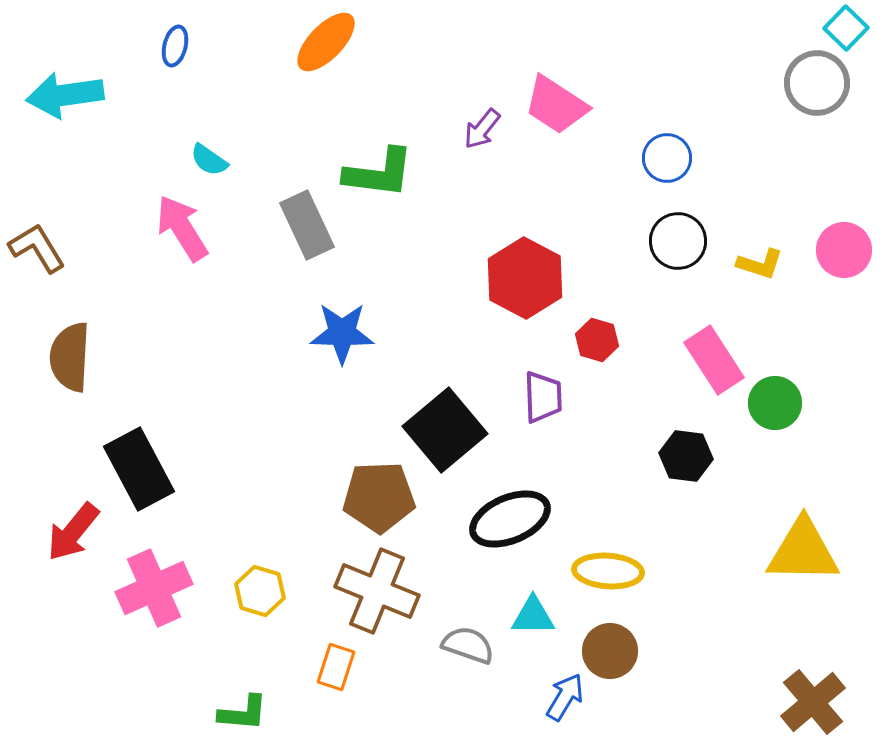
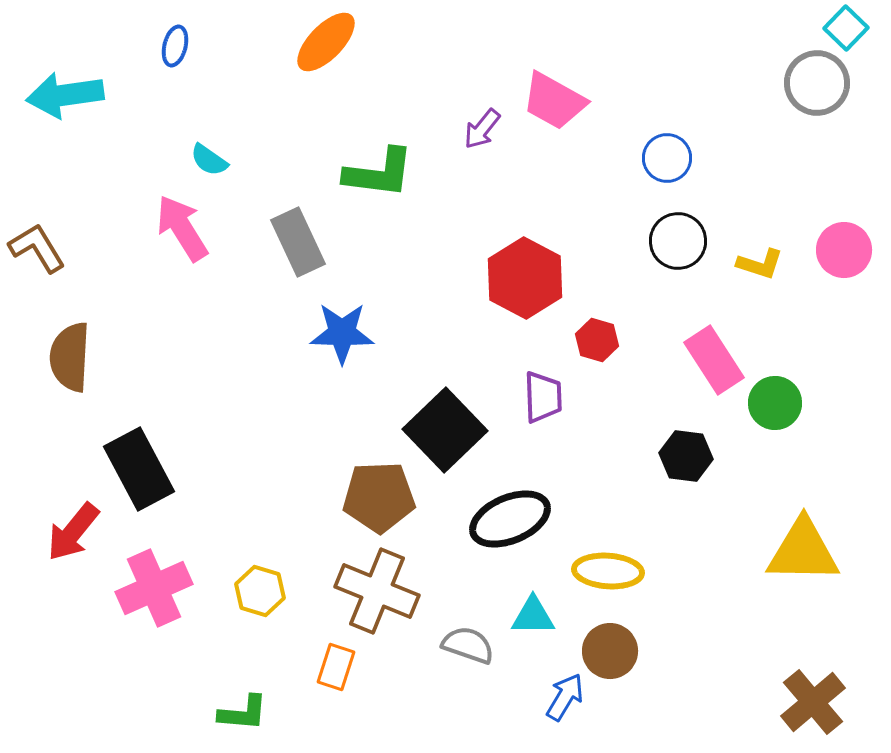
pink trapezoid at (556, 105): moved 2 px left, 4 px up; rotated 4 degrees counterclockwise
gray rectangle at (307, 225): moved 9 px left, 17 px down
black square at (445, 430): rotated 4 degrees counterclockwise
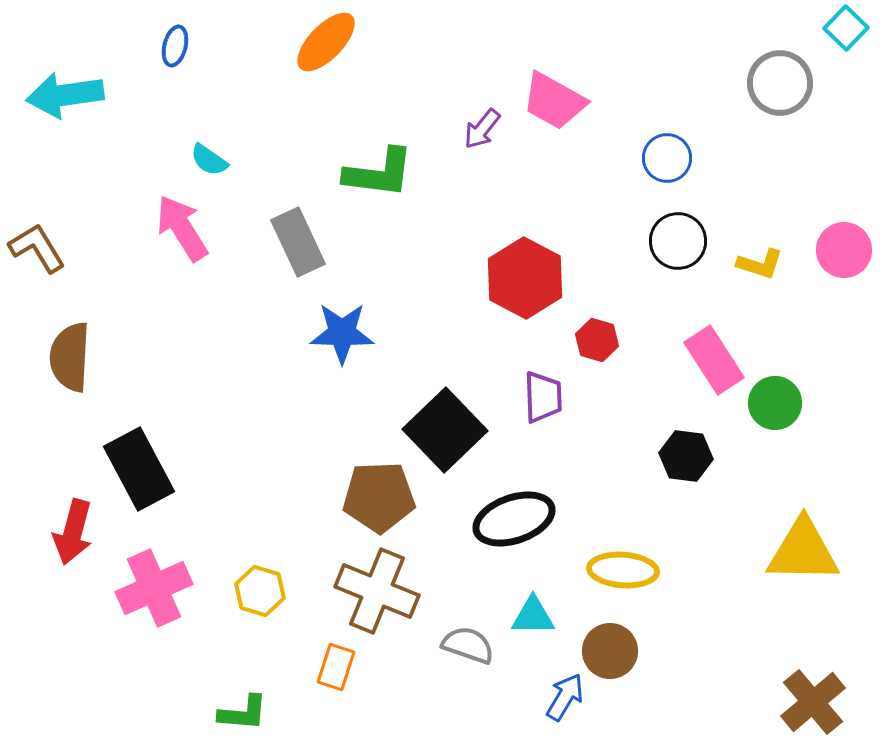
gray circle at (817, 83): moved 37 px left
black ellipse at (510, 519): moved 4 px right; rotated 4 degrees clockwise
red arrow at (73, 532): rotated 24 degrees counterclockwise
yellow ellipse at (608, 571): moved 15 px right, 1 px up
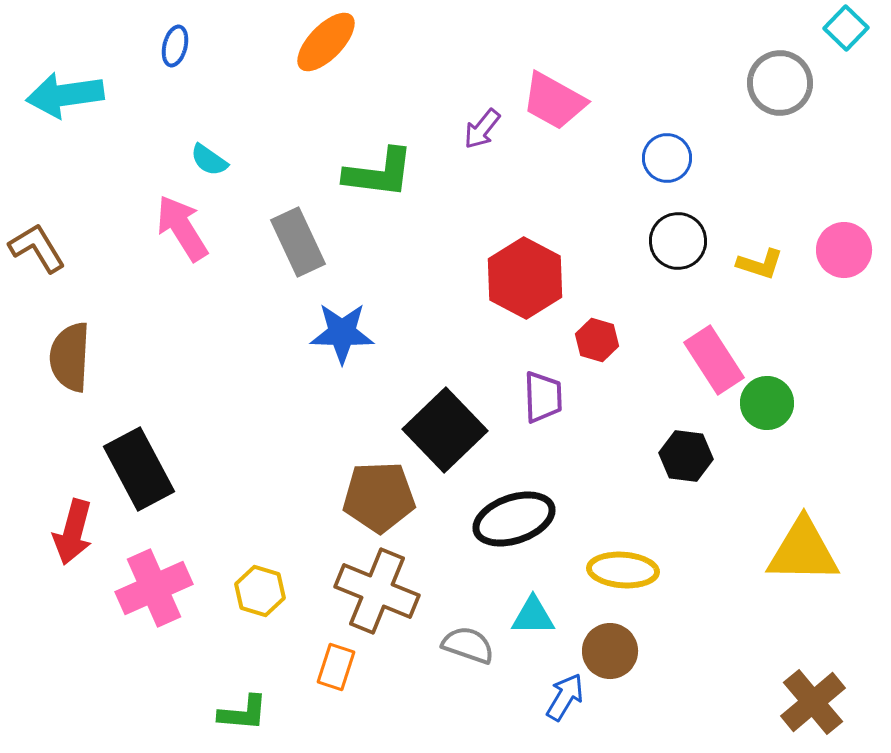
green circle at (775, 403): moved 8 px left
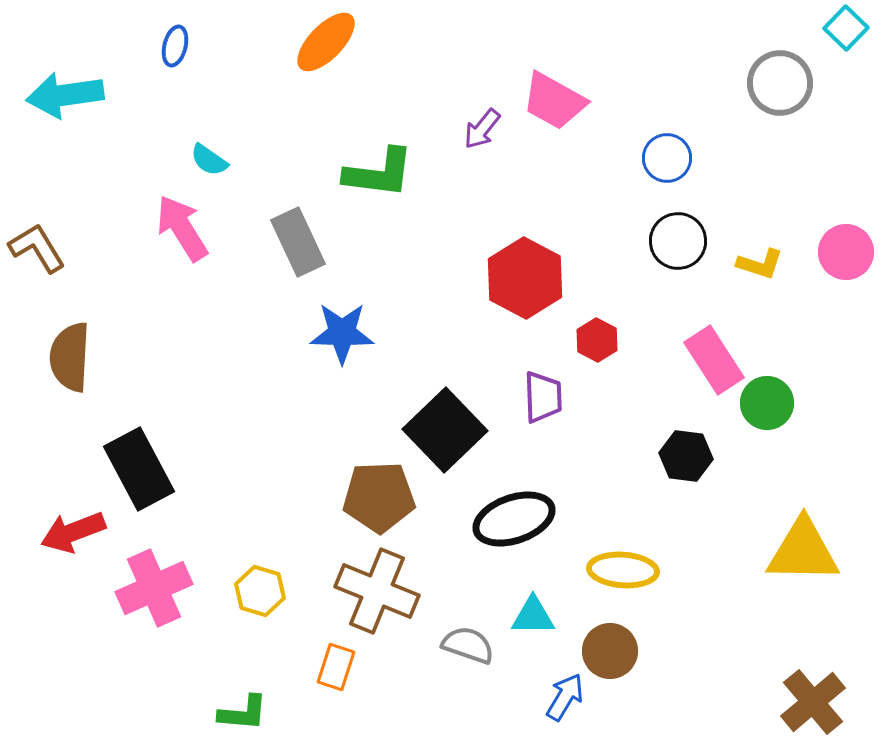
pink circle at (844, 250): moved 2 px right, 2 px down
red hexagon at (597, 340): rotated 12 degrees clockwise
red arrow at (73, 532): rotated 54 degrees clockwise
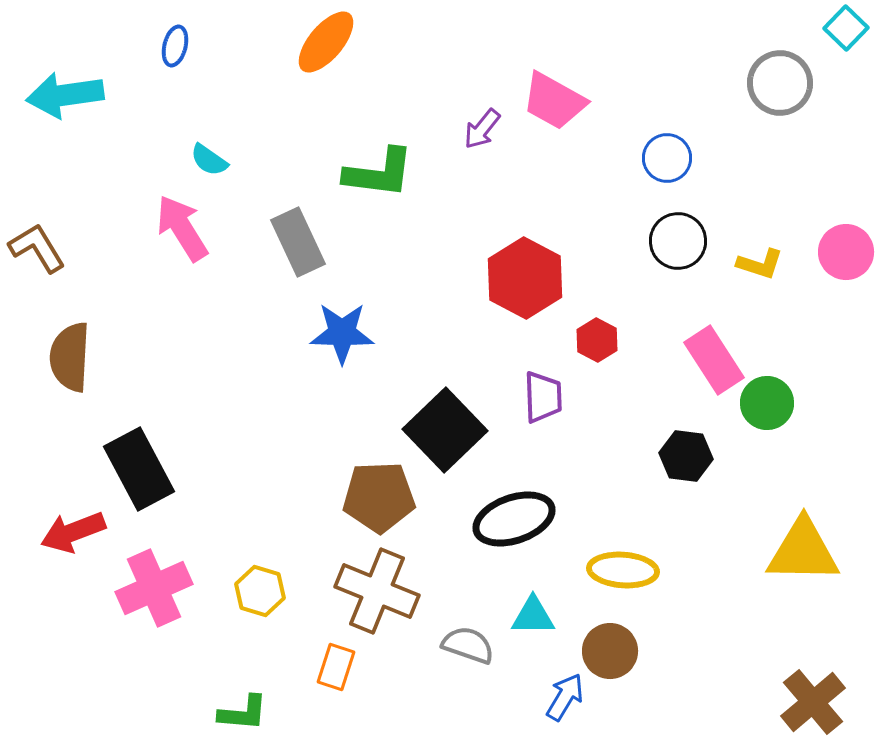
orange ellipse at (326, 42): rotated 4 degrees counterclockwise
